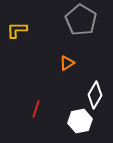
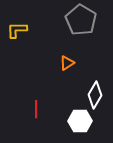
red line: rotated 18 degrees counterclockwise
white hexagon: rotated 10 degrees clockwise
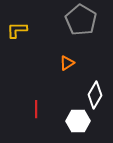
white hexagon: moved 2 px left
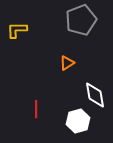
gray pentagon: rotated 20 degrees clockwise
white diamond: rotated 40 degrees counterclockwise
white hexagon: rotated 15 degrees counterclockwise
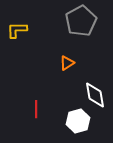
gray pentagon: moved 1 px down; rotated 8 degrees counterclockwise
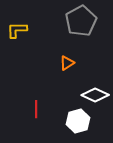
white diamond: rotated 56 degrees counterclockwise
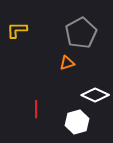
gray pentagon: moved 12 px down
orange triangle: rotated 14 degrees clockwise
white hexagon: moved 1 px left, 1 px down
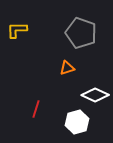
gray pentagon: rotated 24 degrees counterclockwise
orange triangle: moved 5 px down
red line: rotated 18 degrees clockwise
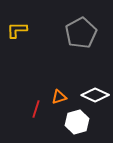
gray pentagon: rotated 24 degrees clockwise
orange triangle: moved 8 px left, 29 px down
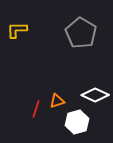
gray pentagon: rotated 12 degrees counterclockwise
orange triangle: moved 2 px left, 4 px down
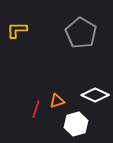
white hexagon: moved 1 px left, 2 px down
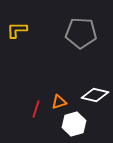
gray pentagon: rotated 28 degrees counterclockwise
white diamond: rotated 12 degrees counterclockwise
orange triangle: moved 2 px right, 1 px down
white hexagon: moved 2 px left
